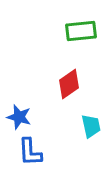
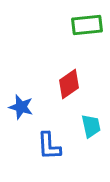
green rectangle: moved 6 px right, 6 px up
blue star: moved 2 px right, 10 px up
blue L-shape: moved 19 px right, 6 px up
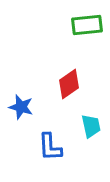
blue L-shape: moved 1 px right, 1 px down
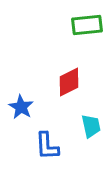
red diamond: moved 2 px up; rotated 8 degrees clockwise
blue star: rotated 15 degrees clockwise
blue L-shape: moved 3 px left, 1 px up
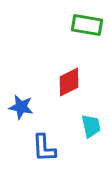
green rectangle: rotated 16 degrees clockwise
blue star: rotated 20 degrees counterclockwise
blue L-shape: moved 3 px left, 2 px down
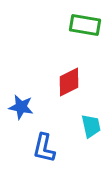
green rectangle: moved 2 px left
blue L-shape: rotated 16 degrees clockwise
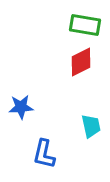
red diamond: moved 12 px right, 20 px up
blue star: rotated 15 degrees counterclockwise
blue L-shape: moved 6 px down
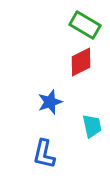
green rectangle: rotated 20 degrees clockwise
blue star: moved 29 px right, 5 px up; rotated 15 degrees counterclockwise
cyan trapezoid: moved 1 px right
